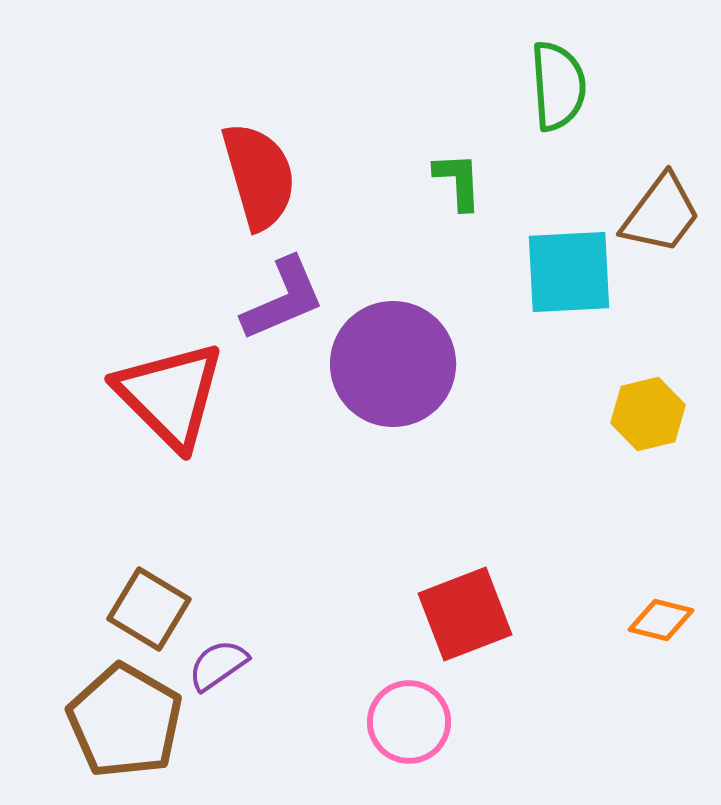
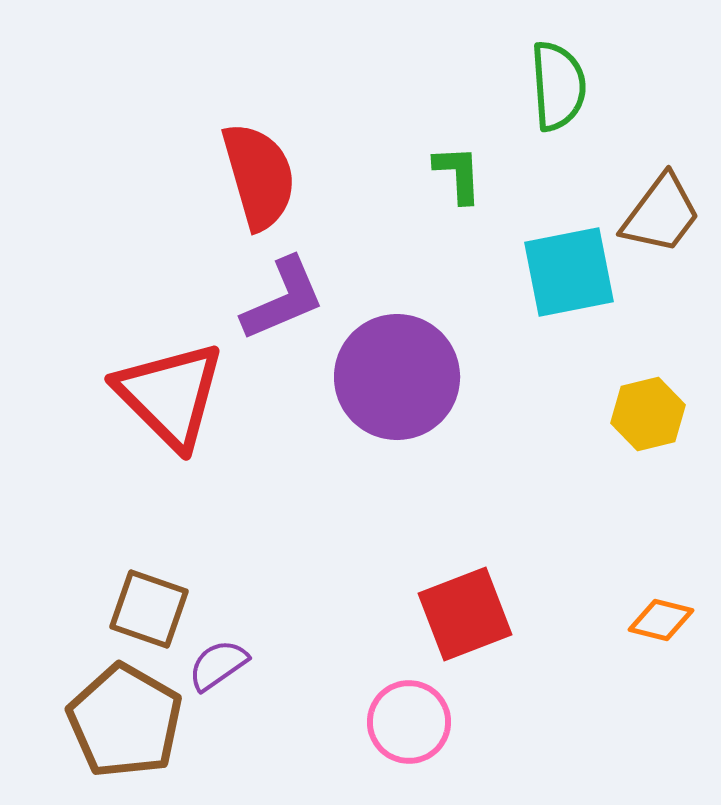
green L-shape: moved 7 px up
cyan square: rotated 8 degrees counterclockwise
purple circle: moved 4 px right, 13 px down
brown square: rotated 12 degrees counterclockwise
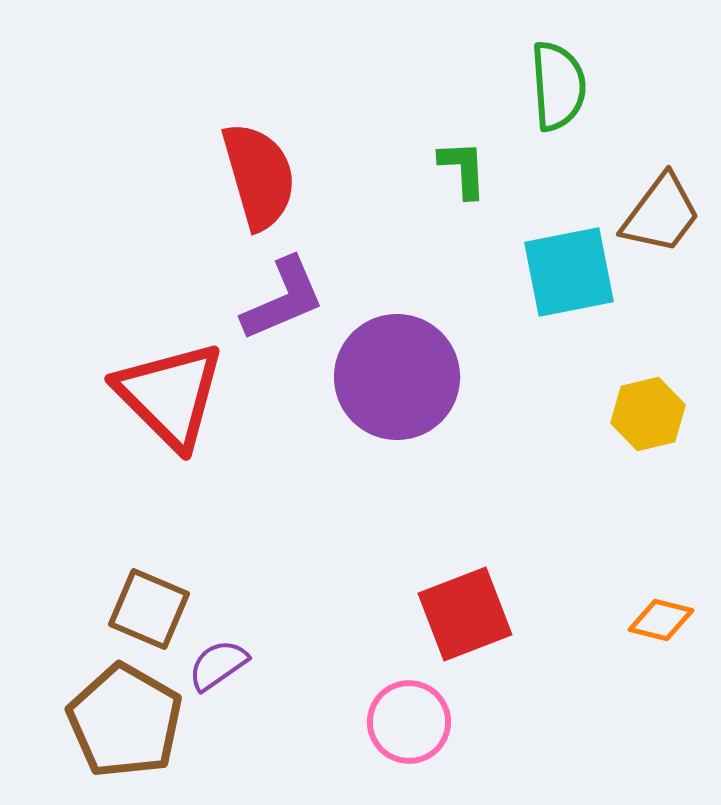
green L-shape: moved 5 px right, 5 px up
brown square: rotated 4 degrees clockwise
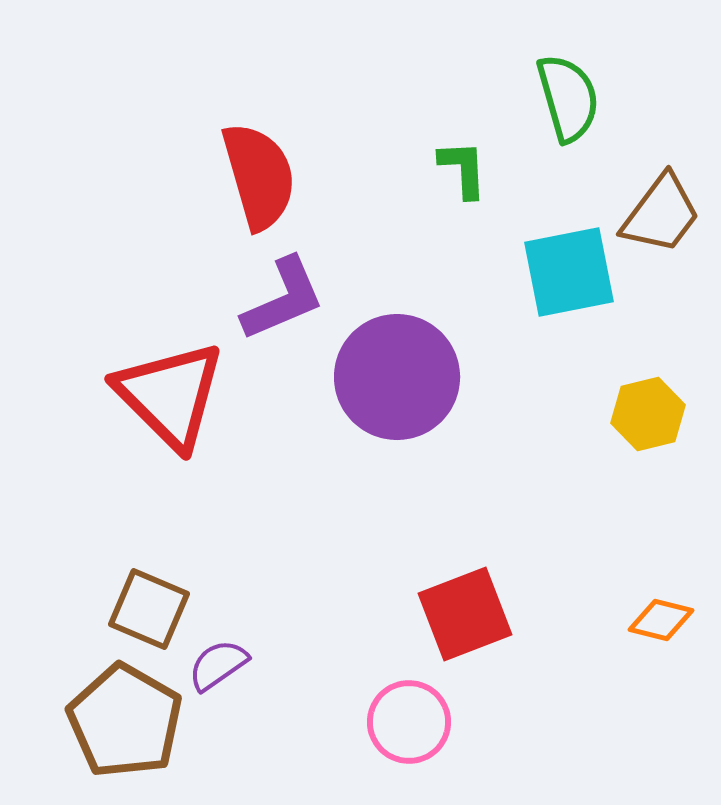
green semicircle: moved 10 px right, 12 px down; rotated 12 degrees counterclockwise
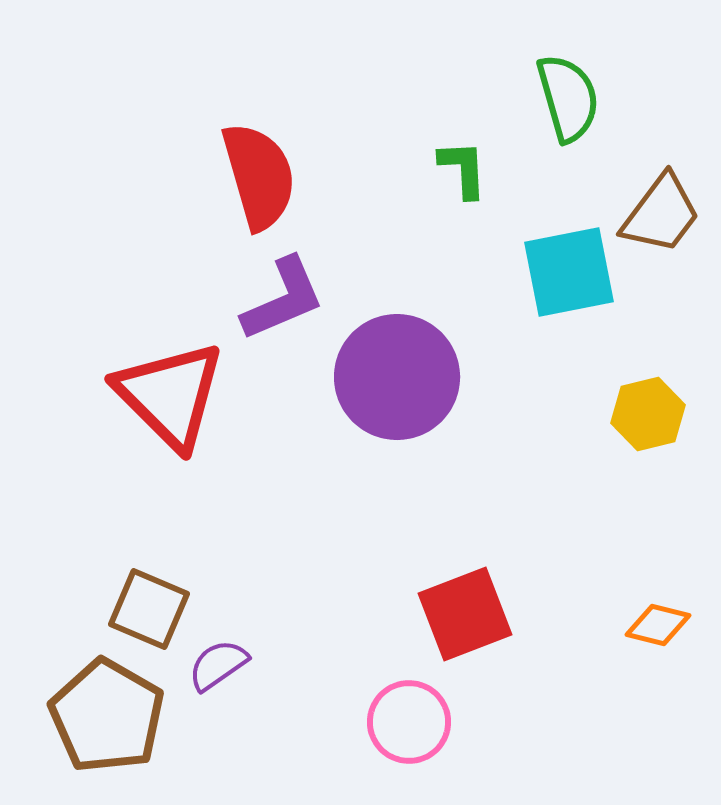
orange diamond: moved 3 px left, 5 px down
brown pentagon: moved 18 px left, 5 px up
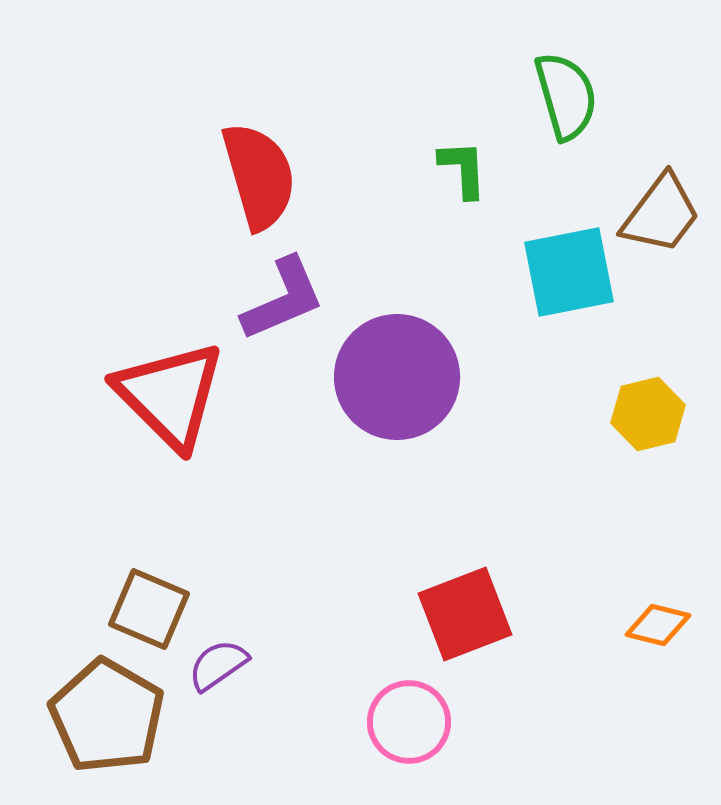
green semicircle: moved 2 px left, 2 px up
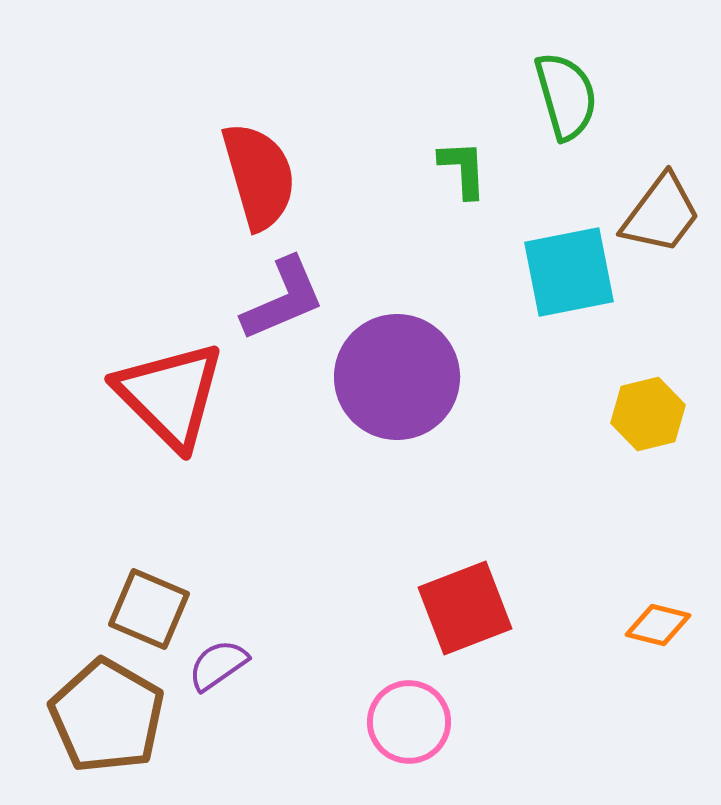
red square: moved 6 px up
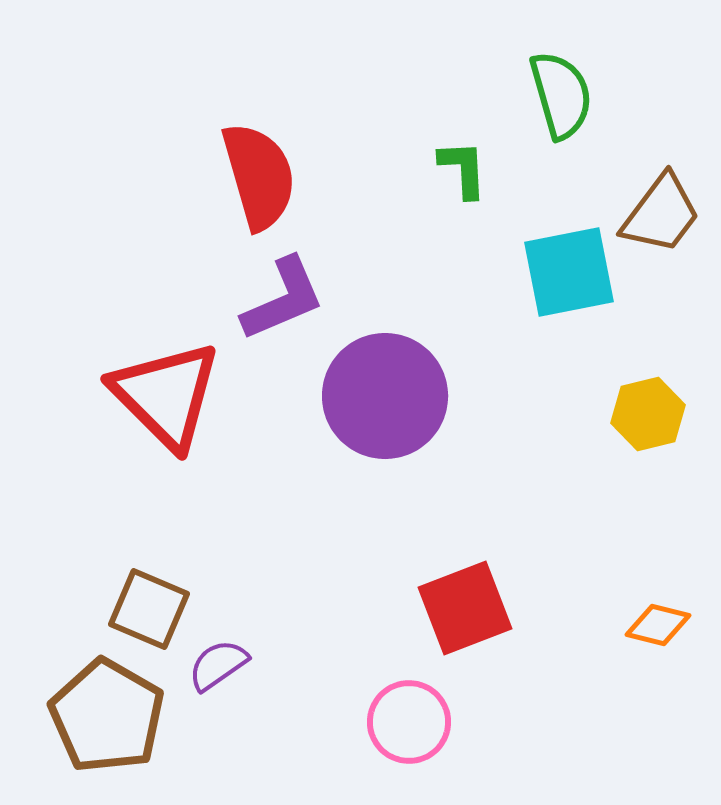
green semicircle: moved 5 px left, 1 px up
purple circle: moved 12 px left, 19 px down
red triangle: moved 4 px left
